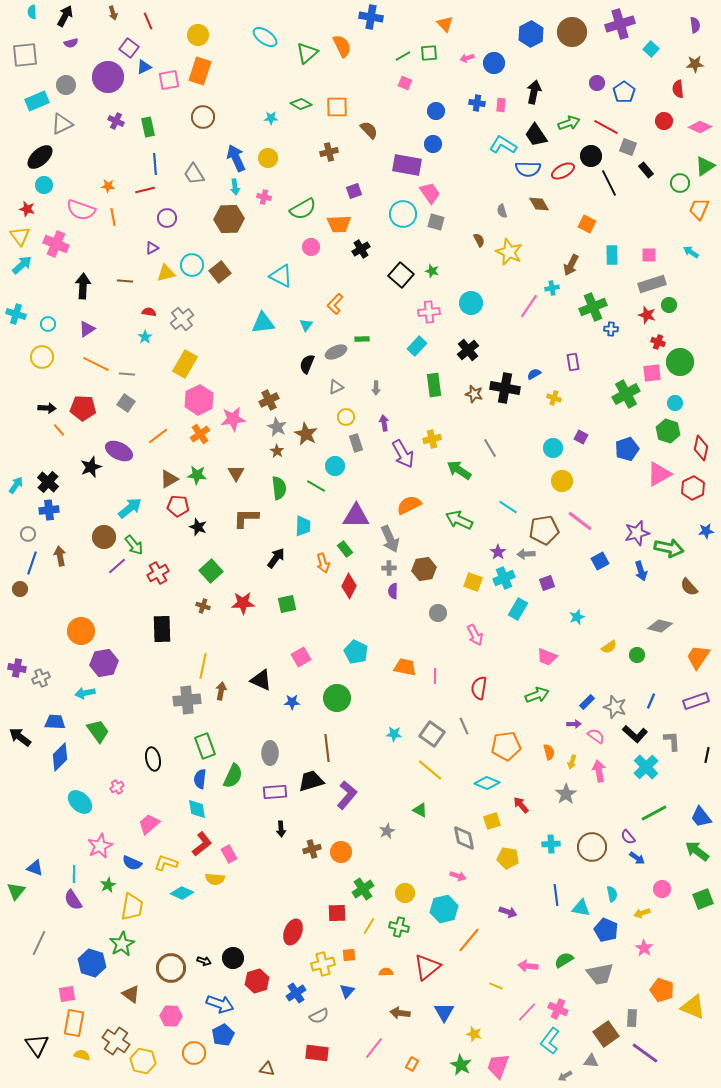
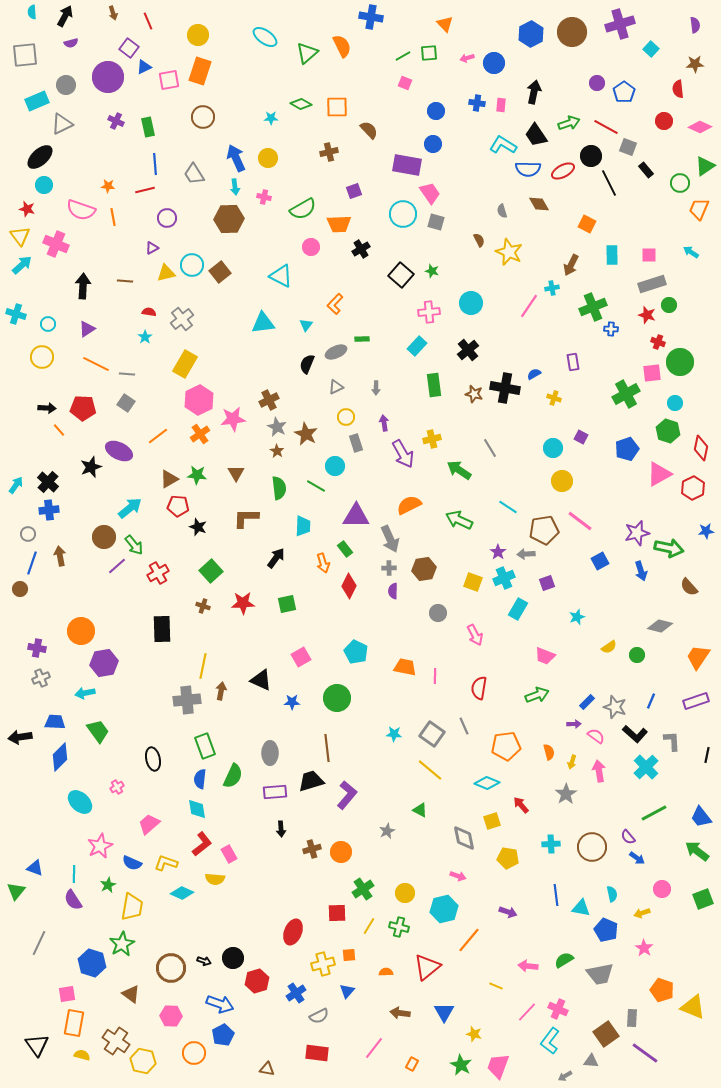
pink trapezoid at (547, 657): moved 2 px left, 1 px up
purple cross at (17, 668): moved 20 px right, 20 px up
black arrow at (20, 737): rotated 45 degrees counterclockwise
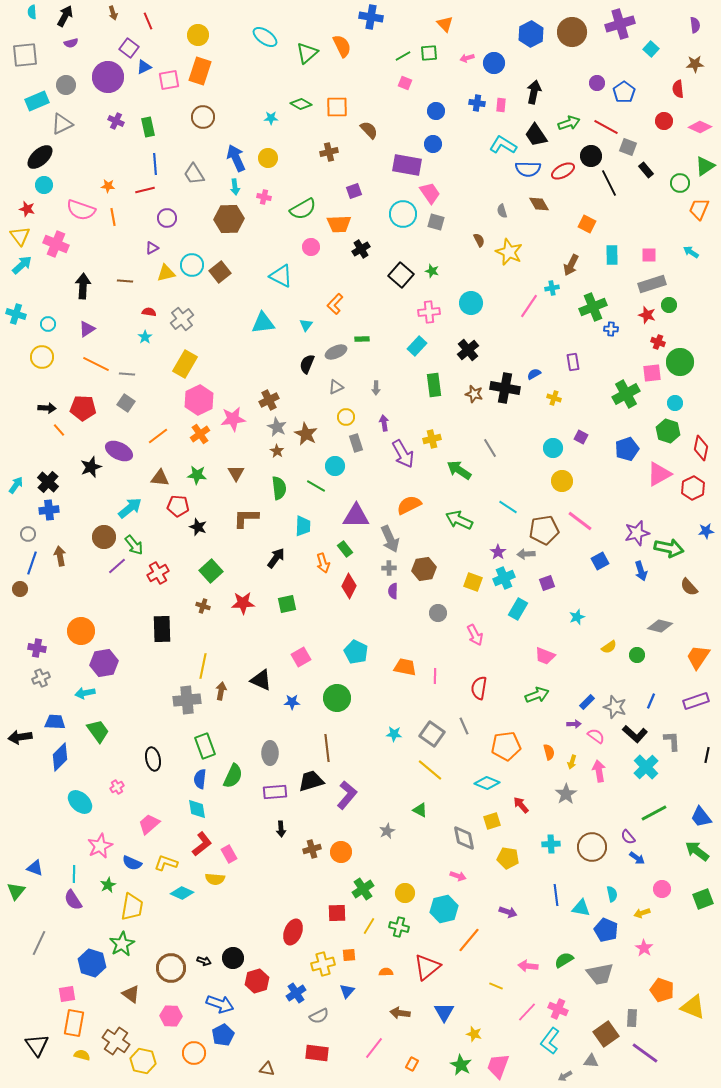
brown triangle at (169, 479): moved 9 px left, 1 px up; rotated 36 degrees clockwise
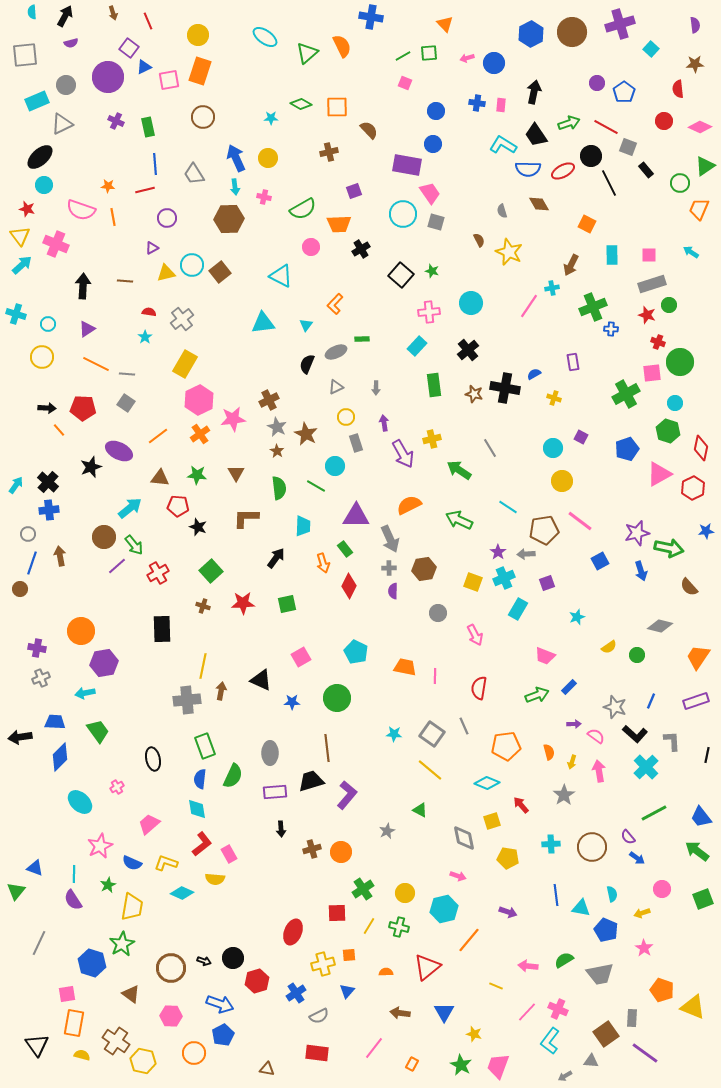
blue rectangle at (587, 702): moved 18 px left, 15 px up
gray star at (566, 794): moved 2 px left, 1 px down
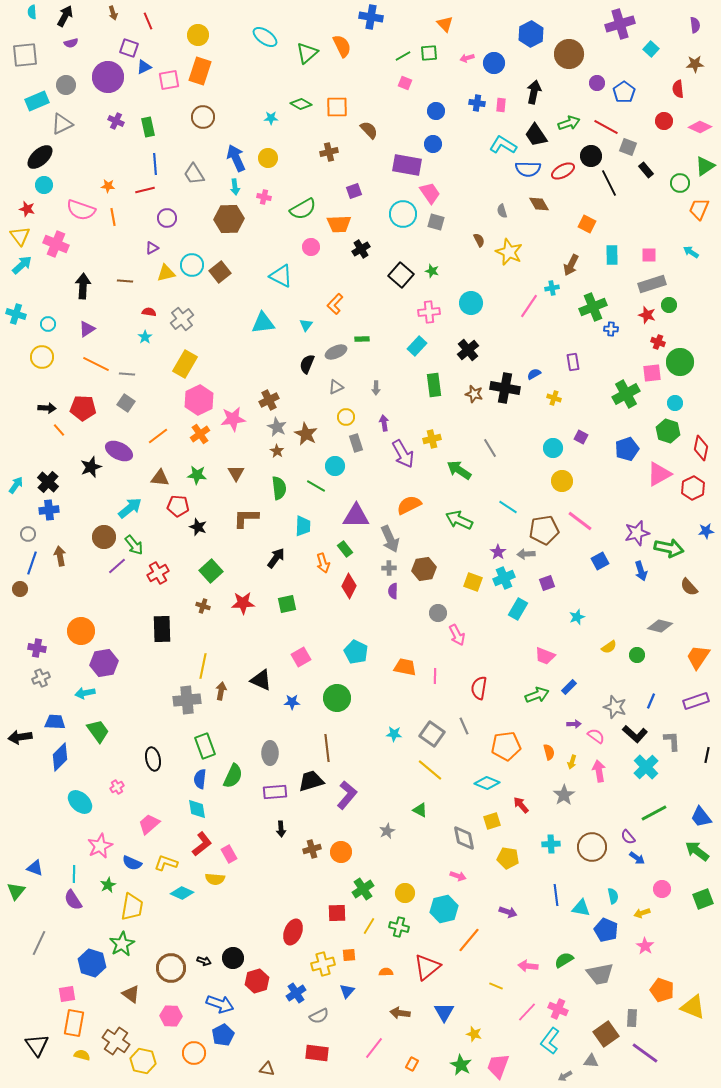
brown circle at (572, 32): moved 3 px left, 22 px down
purple square at (129, 48): rotated 18 degrees counterclockwise
pink arrow at (475, 635): moved 18 px left
cyan semicircle at (612, 894): moved 1 px right, 2 px down
pink star at (644, 948): moved 1 px right, 2 px up
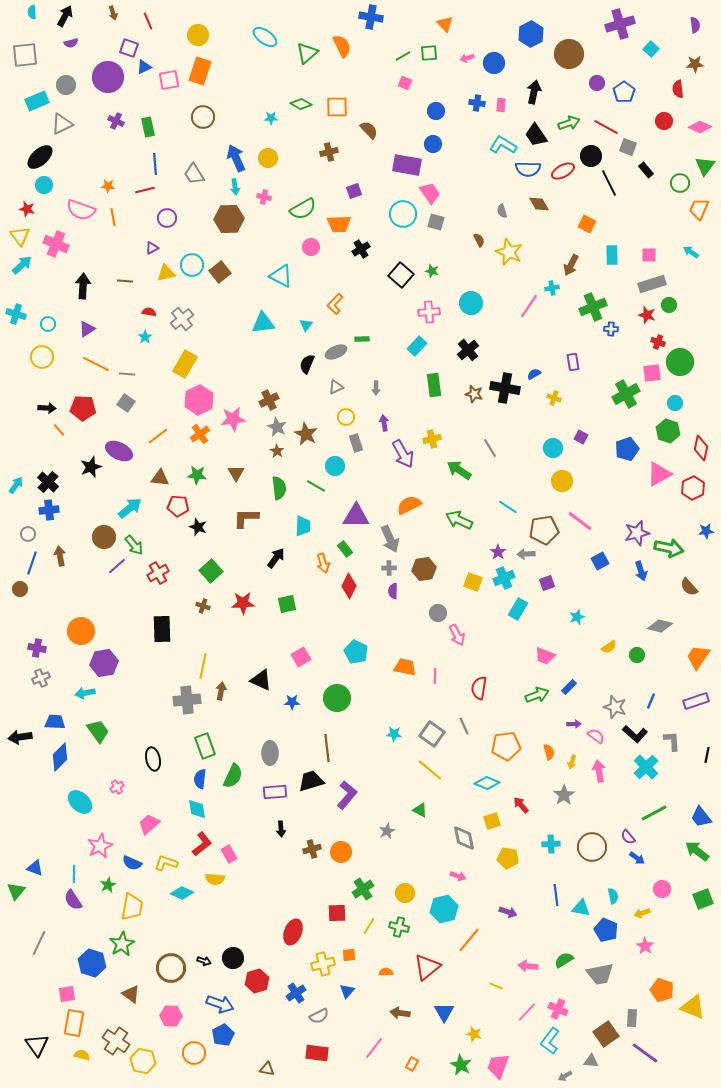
green triangle at (705, 166): rotated 20 degrees counterclockwise
